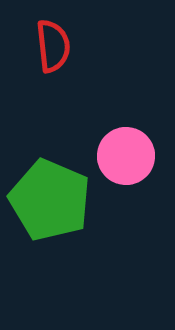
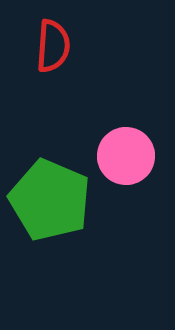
red semicircle: rotated 10 degrees clockwise
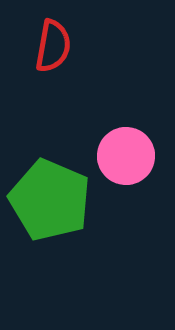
red semicircle: rotated 6 degrees clockwise
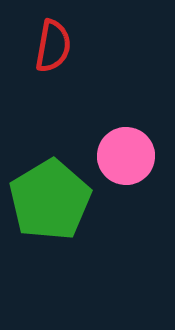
green pentagon: rotated 18 degrees clockwise
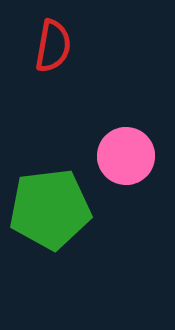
green pentagon: moved 9 px down; rotated 24 degrees clockwise
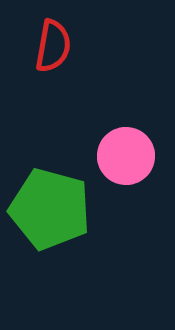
green pentagon: rotated 22 degrees clockwise
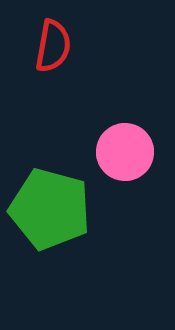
pink circle: moved 1 px left, 4 px up
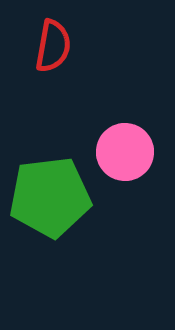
green pentagon: moved 12 px up; rotated 22 degrees counterclockwise
